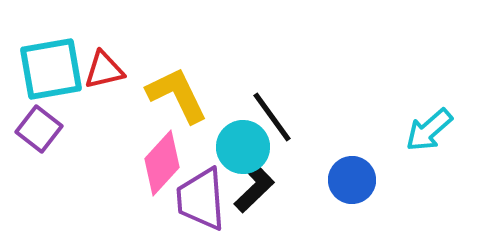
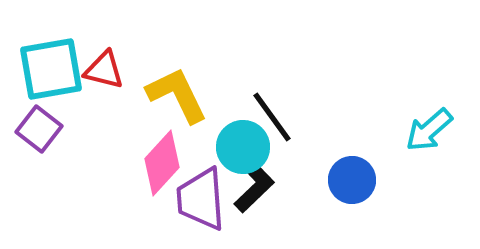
red triangle: rotated 27 degrees clockwise
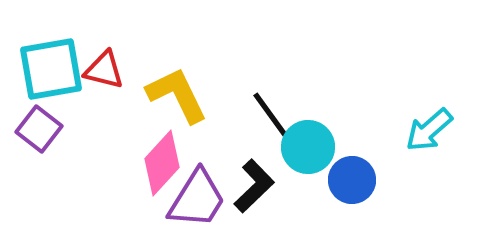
cyan circle: moved 65 px right
purple trapezoid: moved 4 px left; rotated 144 degrees counterclockwise
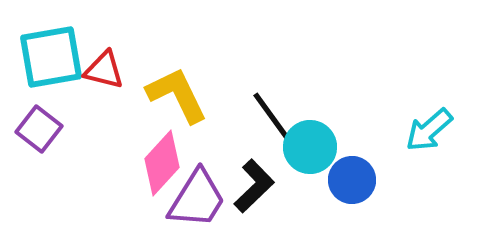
cyan square: moved 12 px up
cyan circle: moved 2 px right
